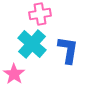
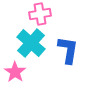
cyan cross: moved 1 px left, 1 px up
pink star: moved 1 px right, 2 px up
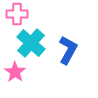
pink cross: moved 23 px left; rotated 10 degrees clockwise
blue L-shape: rotated 20 degrees clockwise
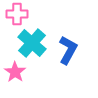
cyan cross: moved 1 px right
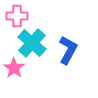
pink cross: moved 2 px down
pink star: moved 1 px left, 4 px up
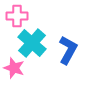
pink star: rotated 15 degrees counterclockwise
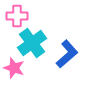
cyan cross: rotated 12 degrees clockwise
blue L-shape: moved 1 px left, 4 px down; rotated 20 degrees clockwise
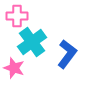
cyan cross: moved 1 px up
blue L-shape: rotated 12 degrees counterclockwise
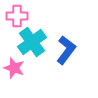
blue L-shape: moved 1 px left, 4 px up
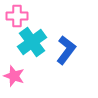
pink star: moved 8 px down
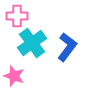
cyan cross: moved 1 px down
blue L-shape: moved 1 px right, 3 px up
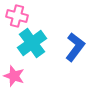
pink cross: rotated 15 degrees clockwise
blue L-shape: moved 8 px right
